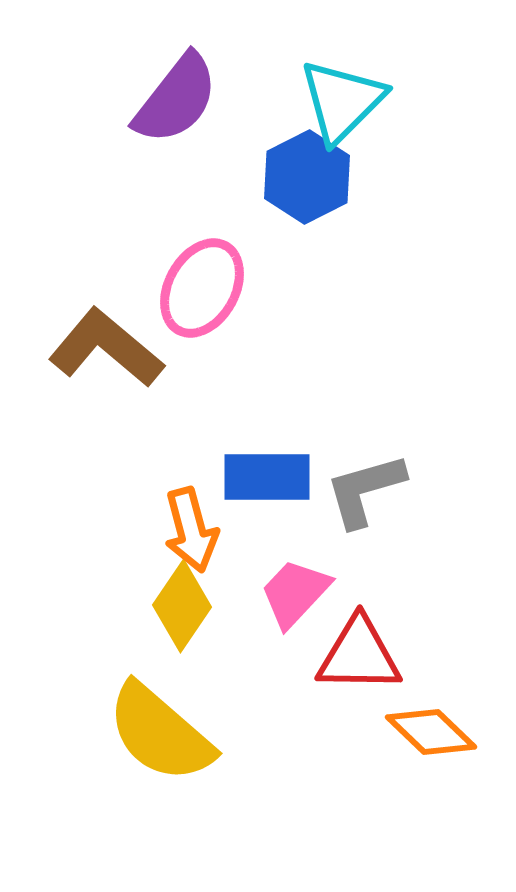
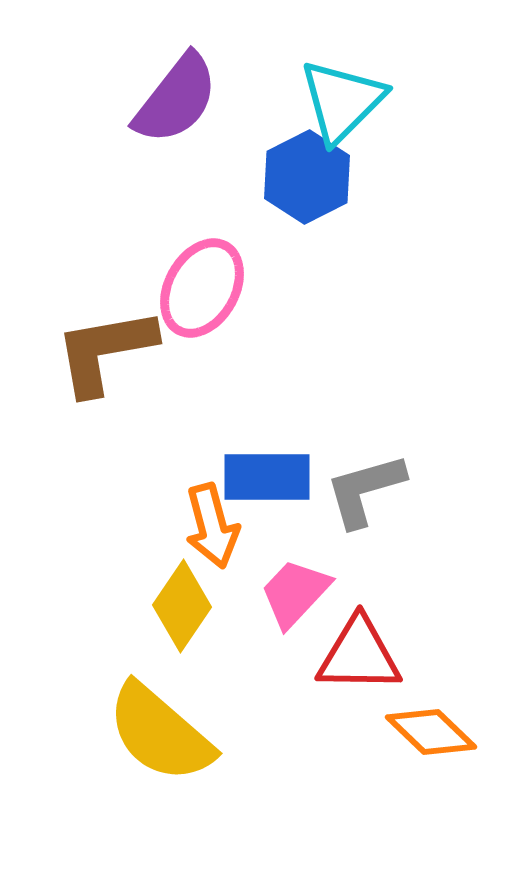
brown L-shape: moved 1 px left, 3 px down; rotated 50 degrees counterclockwise
orange arrow: moved 21 px right, 4 px up
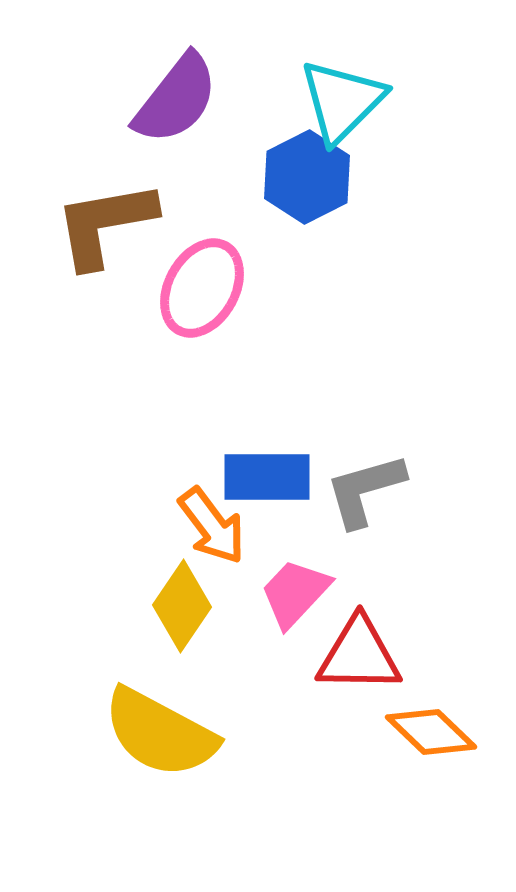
brown L-shape: moved 127 px up
orange arrow: rotated 22 degrees counterclockwise
yellow semicircle: rotated 13 degrees counterclockwise
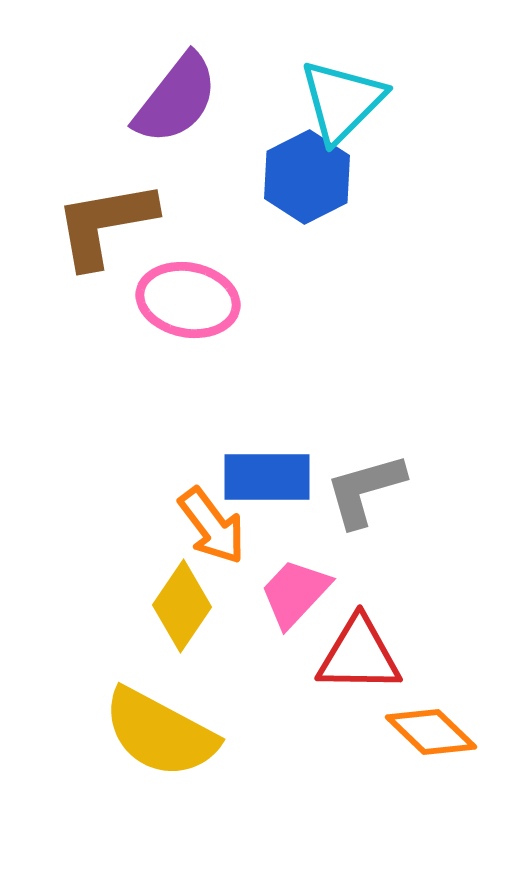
pink ellipse: moved 14 px left, 12 px down; rotated 72 degrees clockwise
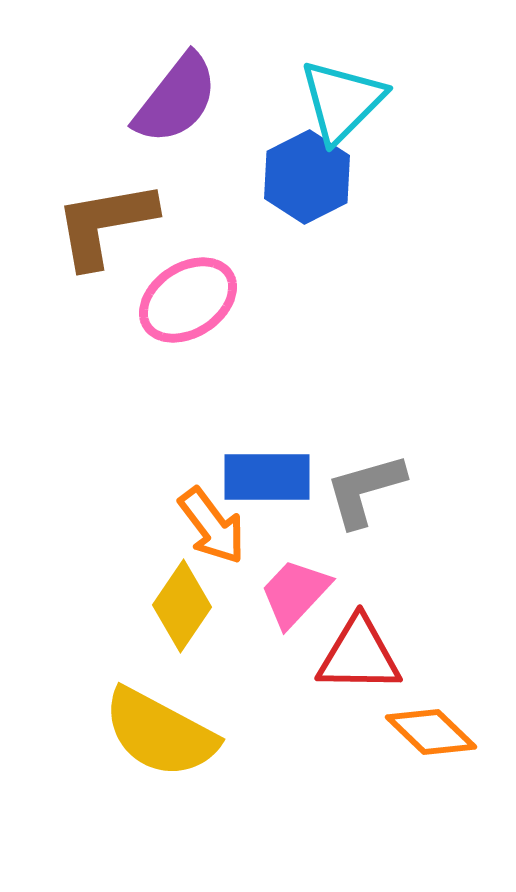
pink ellipse: rotated 44 degrees counterclockwise
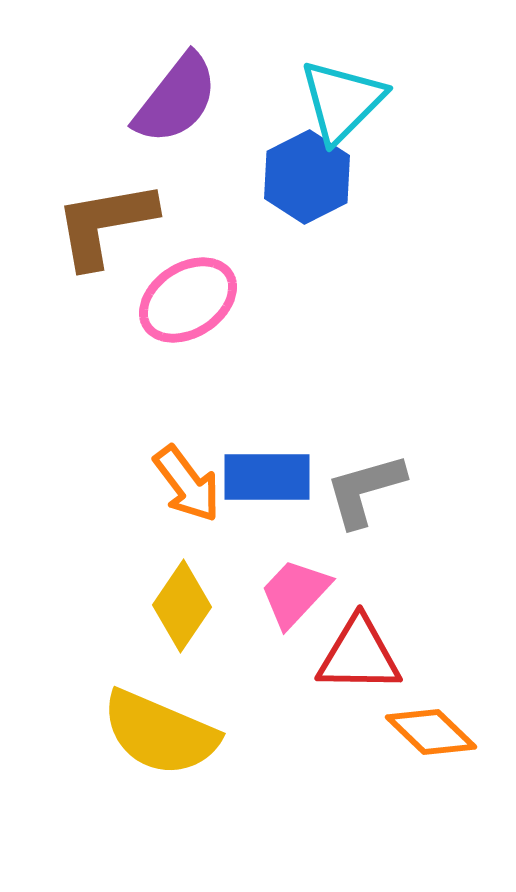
orange arrow: moved 25 px left, 42 px up
yellow semicircle: rotated 5 degrees counterclockwise
